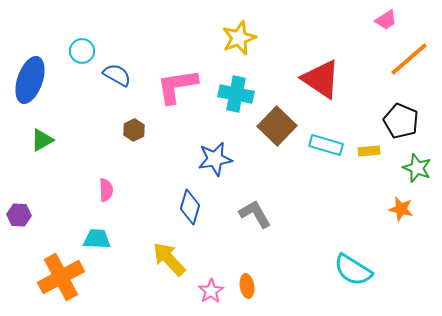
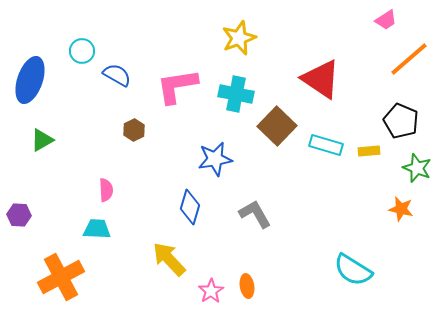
cyan trapezoid: moved 10 px up
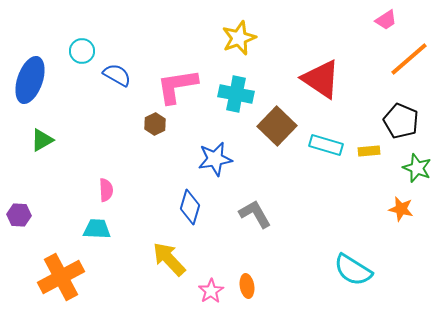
brown hexagon: moved 21 px right, 6 px up
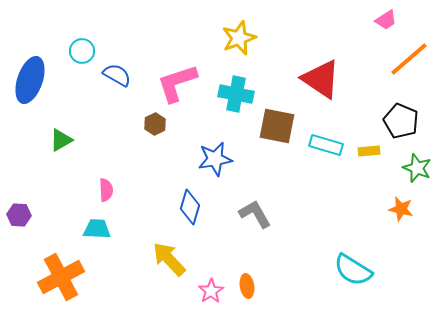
pink L-shape: moved 3 px up; rotated 9 degrees counterclockwise
brown square: rotated 33 degrees counterclockwise
green triangle: moved 19 px right
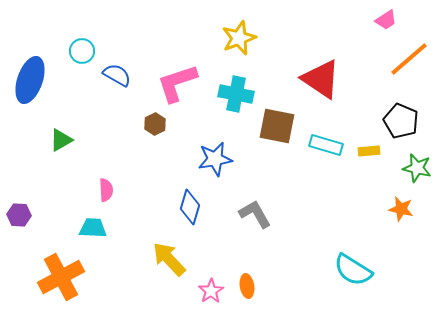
green star: rotated 8 degrees counterclockwise
cyan trapezoid: moved 4 px left, 1 px up
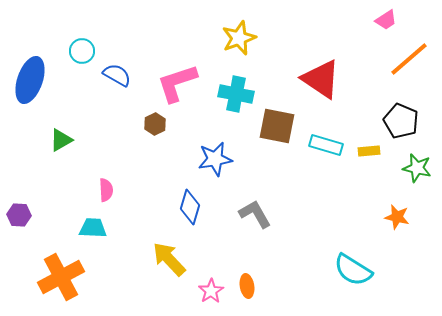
orange star: moved 4 px left, 8 px down
